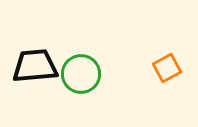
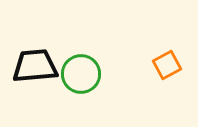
orange square: moved 3 px up
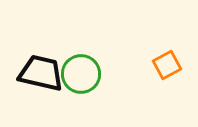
black trapezoid: moved 6 px right, 7 px down; rotated 18 degrees clockwise
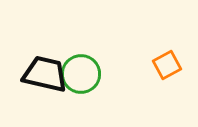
black trapezoid: moved 4 px right, 1 px down
